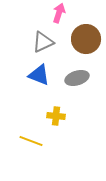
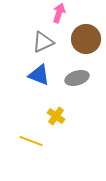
yellow cross: rotated 30 degrees clockwise
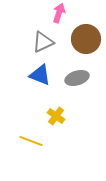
blue triangle: moved 1 px right
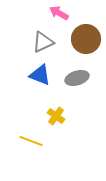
pink arrow: rotated 78 degrees counterclockwise
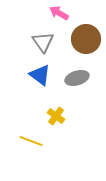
gray triangle: rotated 40 degrees counterclockwise
blue triangle: rotated 15 degrees clockwise
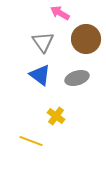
pink arrow: moved 1 px right
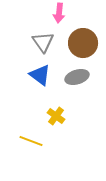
pink arrow: moved 1 px left; rotated 114 degrees counterclockwise
brown circle: moved 3 px left, 4 px down
gray ellipse: moved 1 px up
